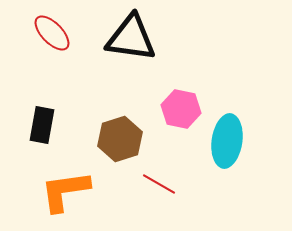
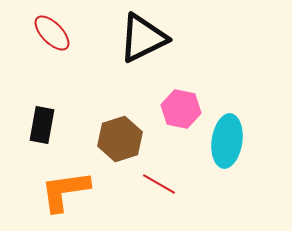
black triangle: moved 12 px right; rotated 34 degrees counterclockwise
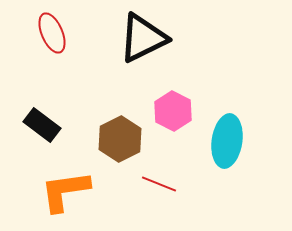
red ellipse: rotated 21 degrees clockwise
pink hexagon: moved 8 px left, 2 px down; rotated 15 degrees clockwise
black rectangle: rotated 63 degrees counterclockwise
brown hexagon: rotated 9 degrees counterclockwise
red line: rotated 8 degrees counterclockwise
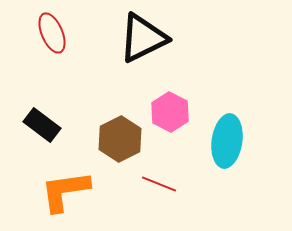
pink hexagon: moved 3 px left, 1 px down
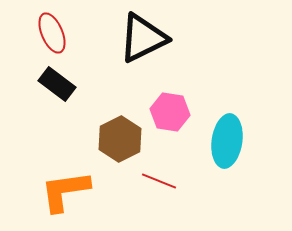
pink hexagon: rotated 18 degrees counterclockwise
black rectangle: moved 15 px right, 41 px up
red line: moved 3 px up
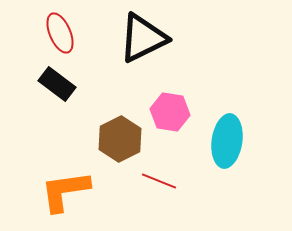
red ellipse: moved 8 px right
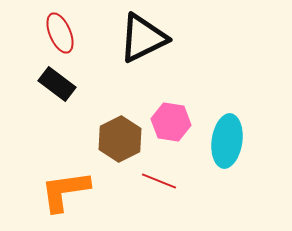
pink hexagon: moved 1 px right, 10 px down
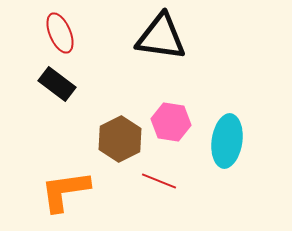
black triangle: moved 18 px right, 1 px up; rotated 34 degrees clockwise
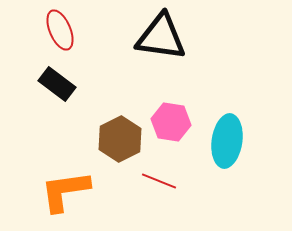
red ellipse: moved 3 px up
